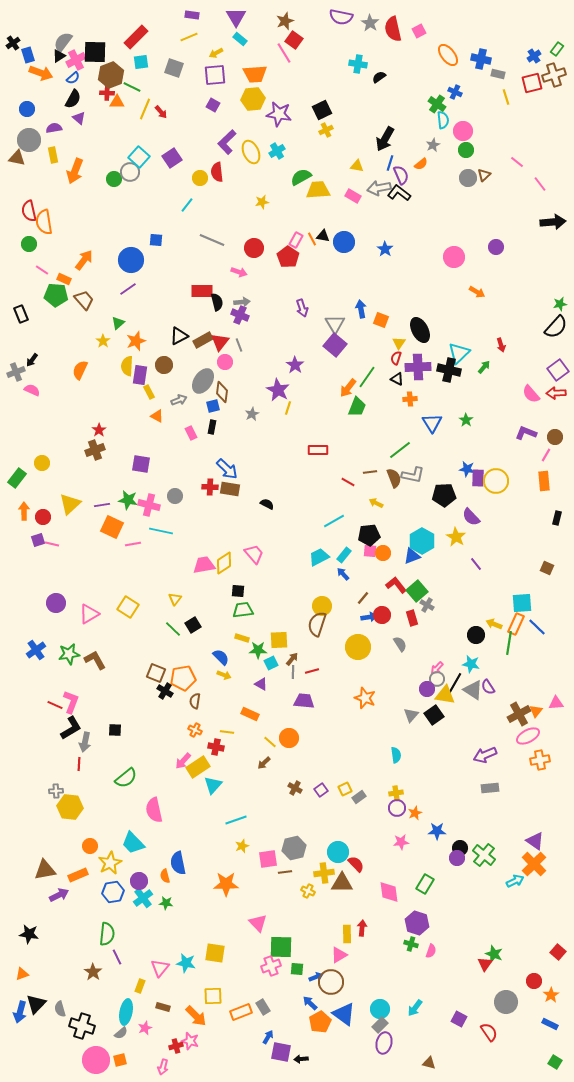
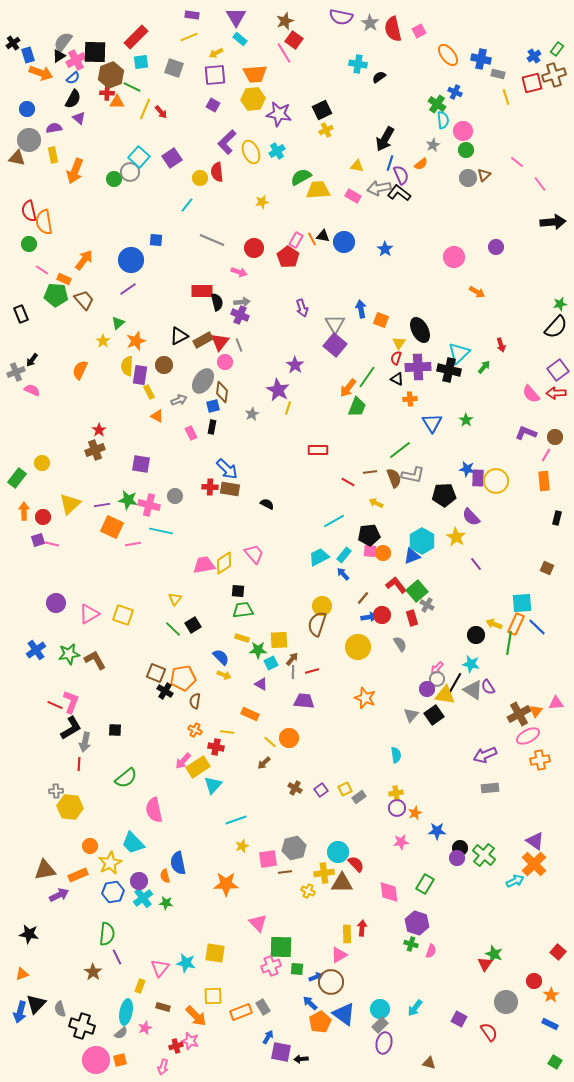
yellow square at (128, 607): moved 5 px left, 8 px down; rotated 15 degrees counterclockwise
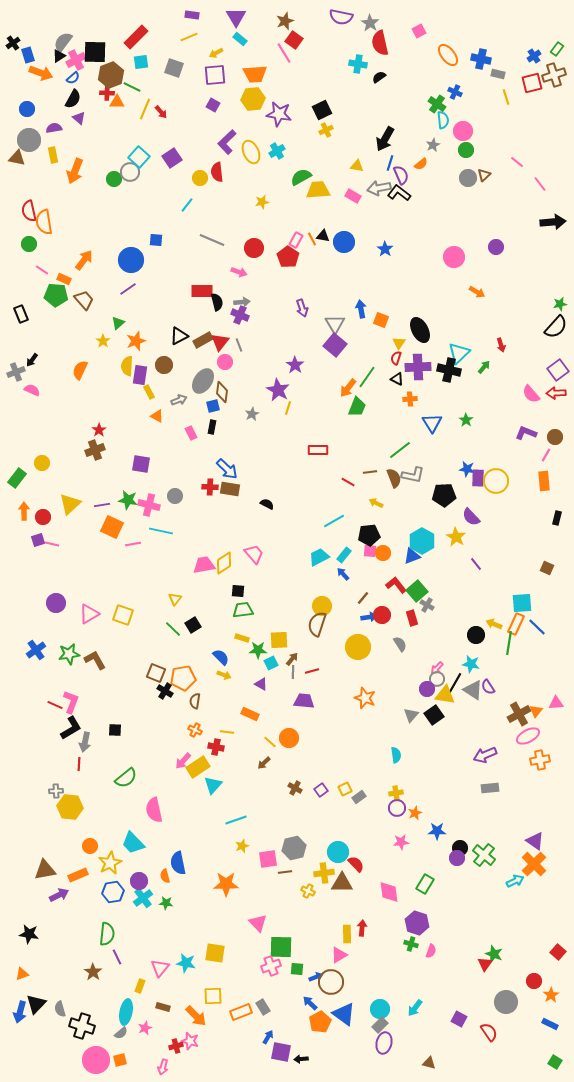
red semicircle at (393, 29): moved 13 px left, 14 px down
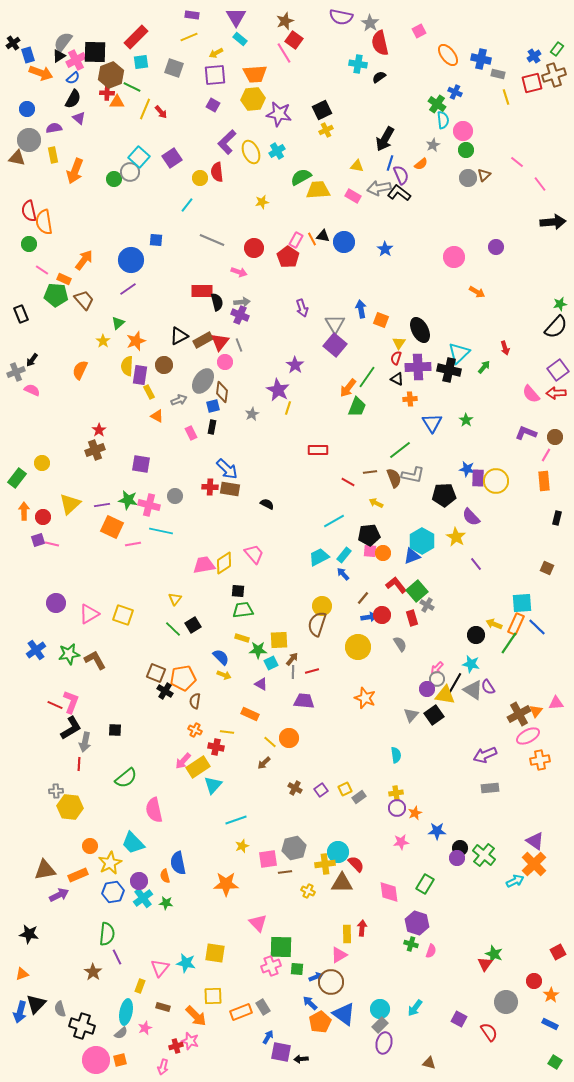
red arrow at (501, 345): moved 4 px right, 3 px down
green line at (509, 643): rotated 25 degrees clockwise
yellow cross at (324, 873): moved 1 px right, 9 px up
red square at (558, 952): rotated 21 degrees clockwise
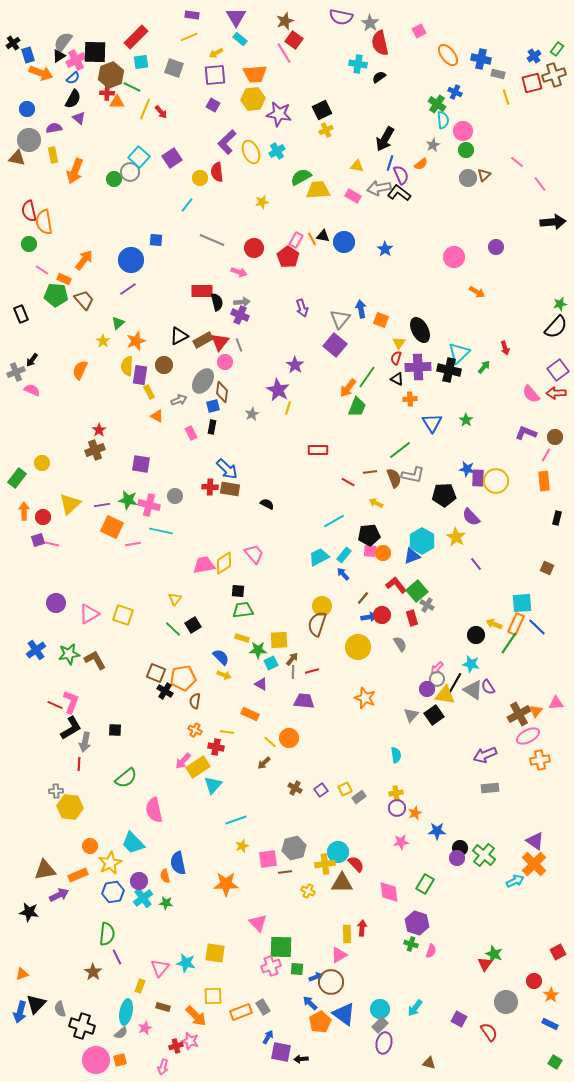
gray triangle at (335, 324): moved 5 px right, 5 px up; rotated 10 degrees clockwise
black star at (29, 934): moved 22 px up
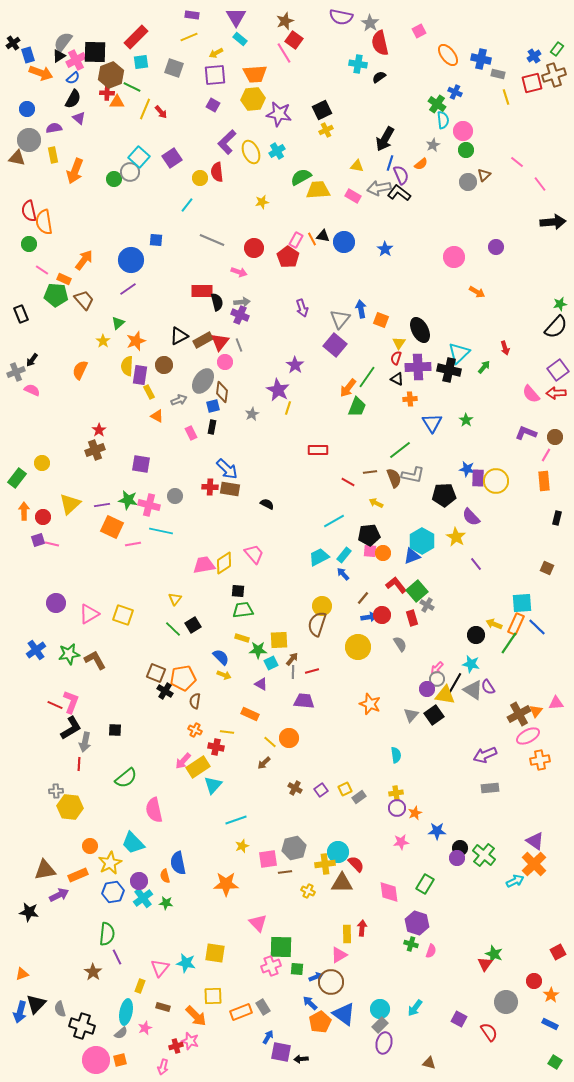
gray circle at (468, 178): moved 4 px down
orange star at (365, 698): moved 5 px right, 6 px down
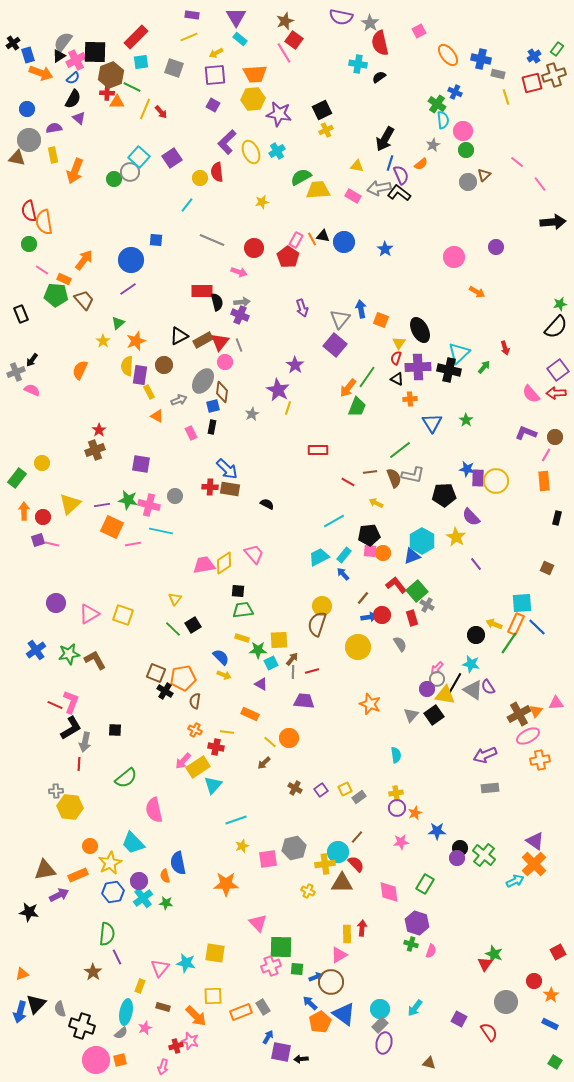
brown line at (285, 872): moved 72 px right, 35 px up; rotated 40 degrees counterclockwise
